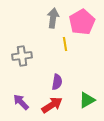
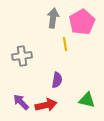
purple semicircle: moved 2 px up
green triangle: rotated 42 degrees clockwise
red arrow: moved 6 px left; rotated 20 degrees clockwise
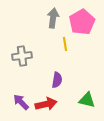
red arrow: moved 1 px up
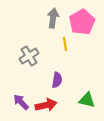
gray cross: moved 7 px right; rotated 24 degrees counterclockwise
red arrow: moved 1 px down
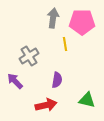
pink pentagon: rotated 30 degrees clockwise
purple arrow: moved 6 px left, 21 px up
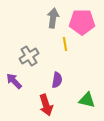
purple arrow: moved 1 px left
red arrow: rotated 85 degrees clockwise
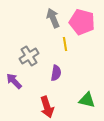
gray arrow: rotated 30 degrees counterclockwise
pink pentagon: rotated 15 degrees clockwise
purple semicircle: moved 1 px left, 7 px up
red arrow: moved 1 px right, 2 px down
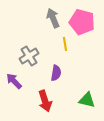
red arrow: moved 2 px left, 6 px up
